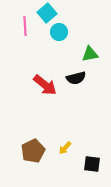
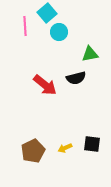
yellow arrow: rotated 24 degrees clockwise
black square: moved 20 px up
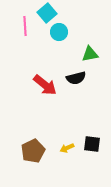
yellow arrow: moved 2 px right
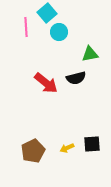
pink line: moved 1 px right, 1 px down
red arrow: moved 1 px right, 2 px up
black square: rotated 12 degrees counterclockwise
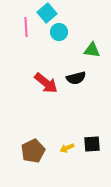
green triangle: moved 2 px right, 4 px up; rotated 18 degrees clockwise
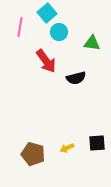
pink line: moved 6 px left; rotated 12 degrees clockwise
green triangle: moved 7 px up
red arrow: moved 22 px up; rotated 15 degrees clockwise
black square: moved 5 px right, 1 px up
brown pentagon: moved 3 px down; rotated 30 degrees counterclockwise
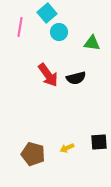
red arrow: moved 2 px right, 14 px down
black square: moved 2 px right, 1 px up
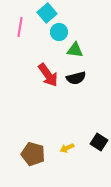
green triangle: moved 17 px left, 7 px down
black square: rotated 36 degrees clockwise
